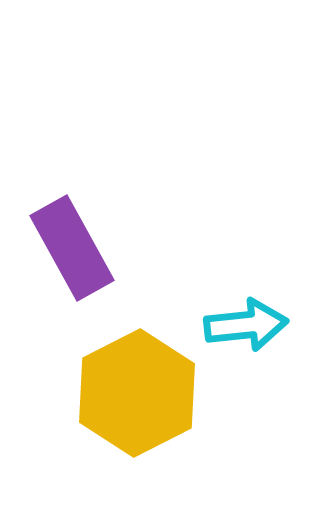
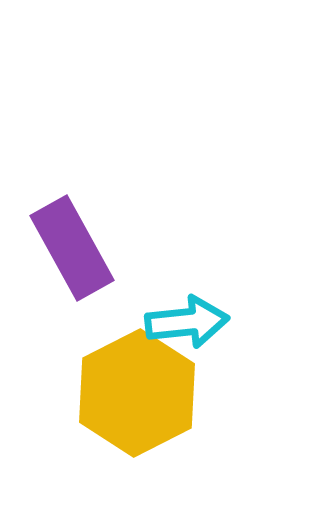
cyan arrow: moved 59 px left, 3 px up
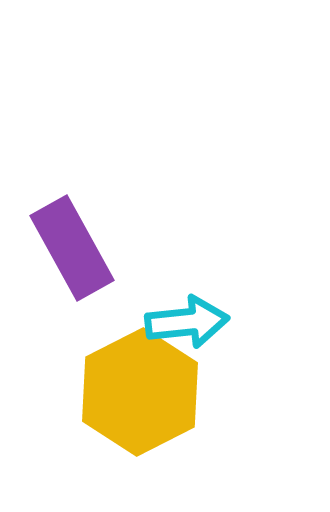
yellow hexagon: moved 3 px right, 1 px up
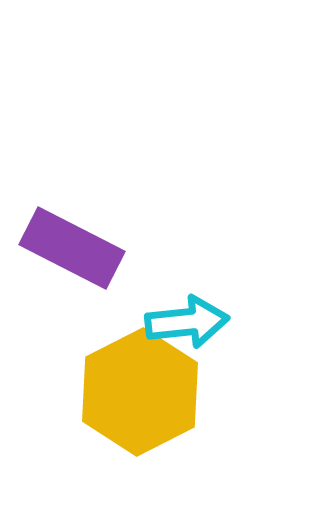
purple rectangle: rotated 34 degrees counterclockwise
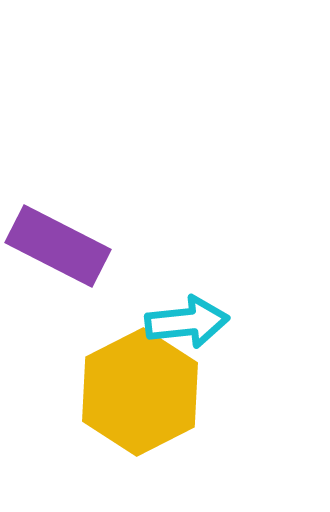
purple rectangle: moved 14 px left, 2 px up
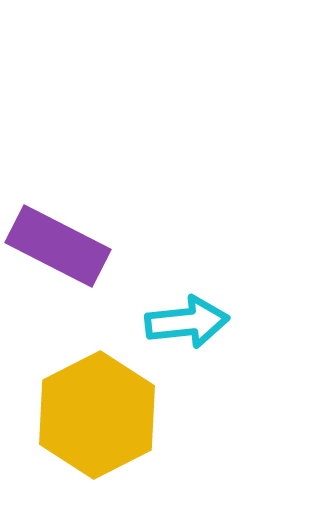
yellow hexagon: moved 43 px left, 23 px down
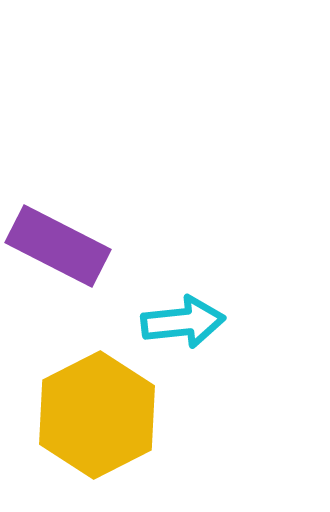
cyan arrow: moved 4 px left
